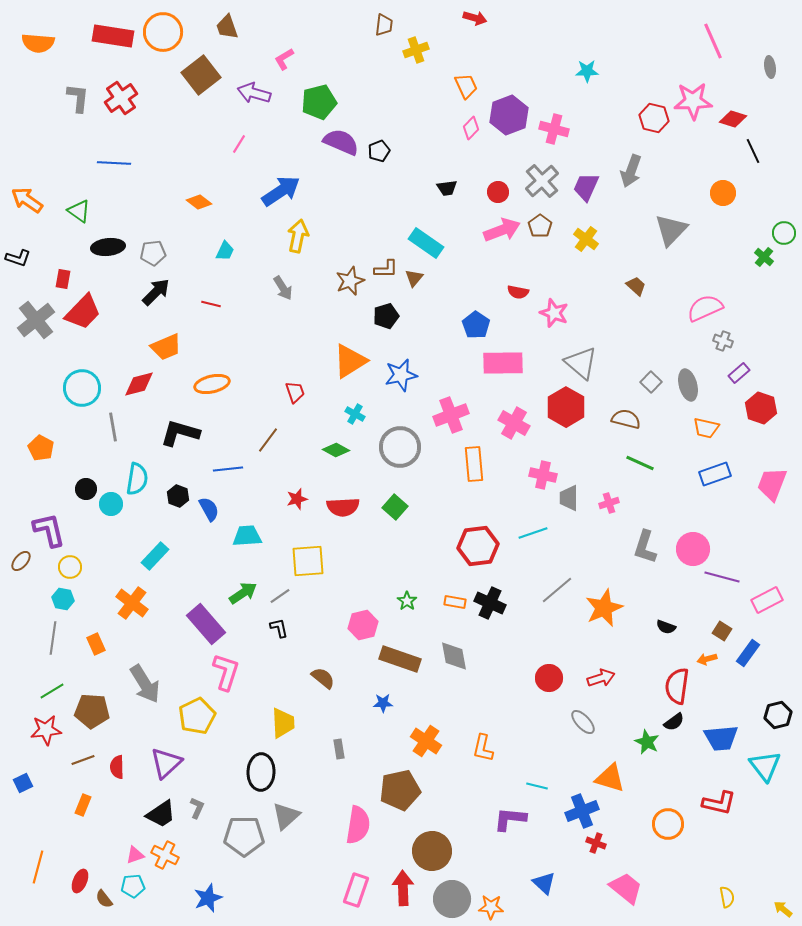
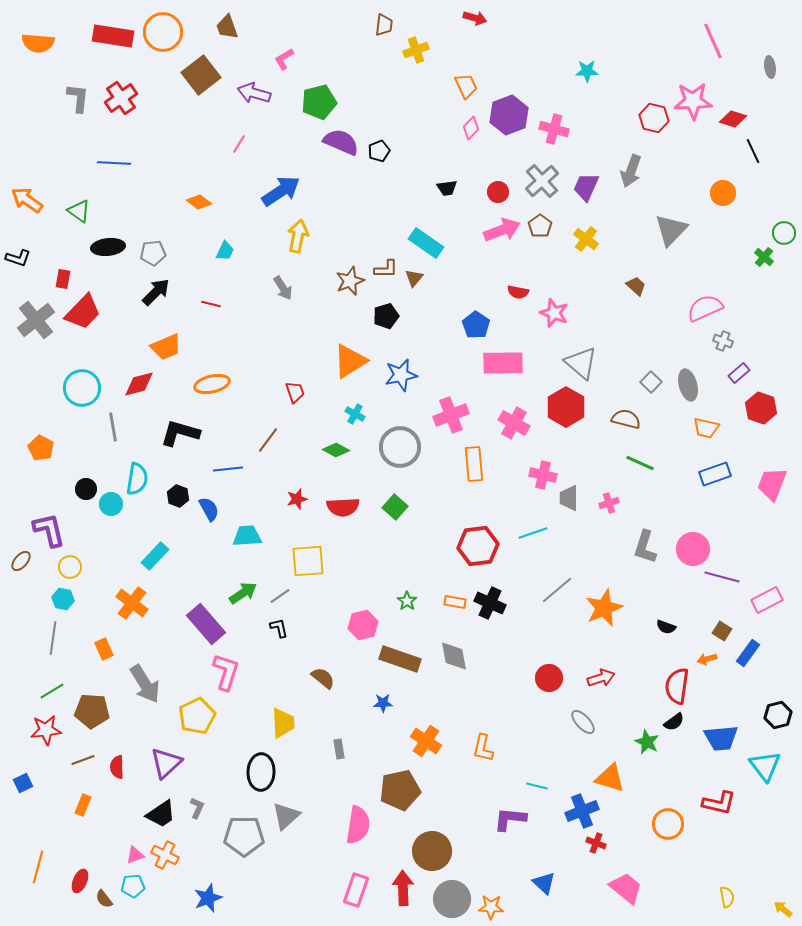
orange rectangle at (96, 644): moved 8 px right, 5 px down
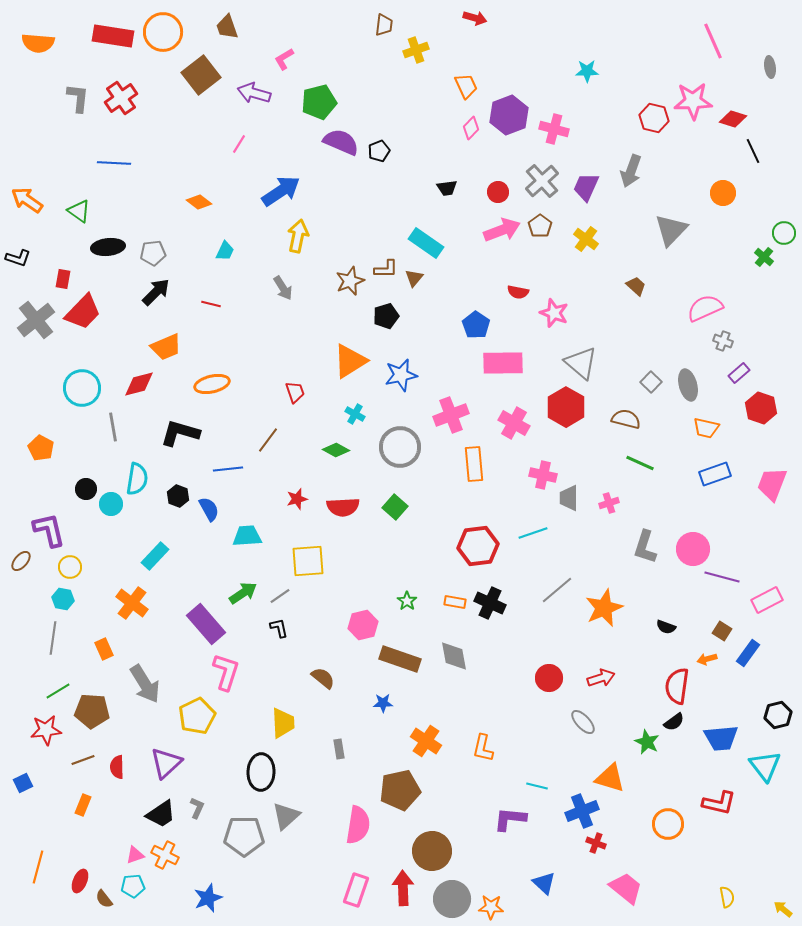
green line at (52, 691): moved 6 px right
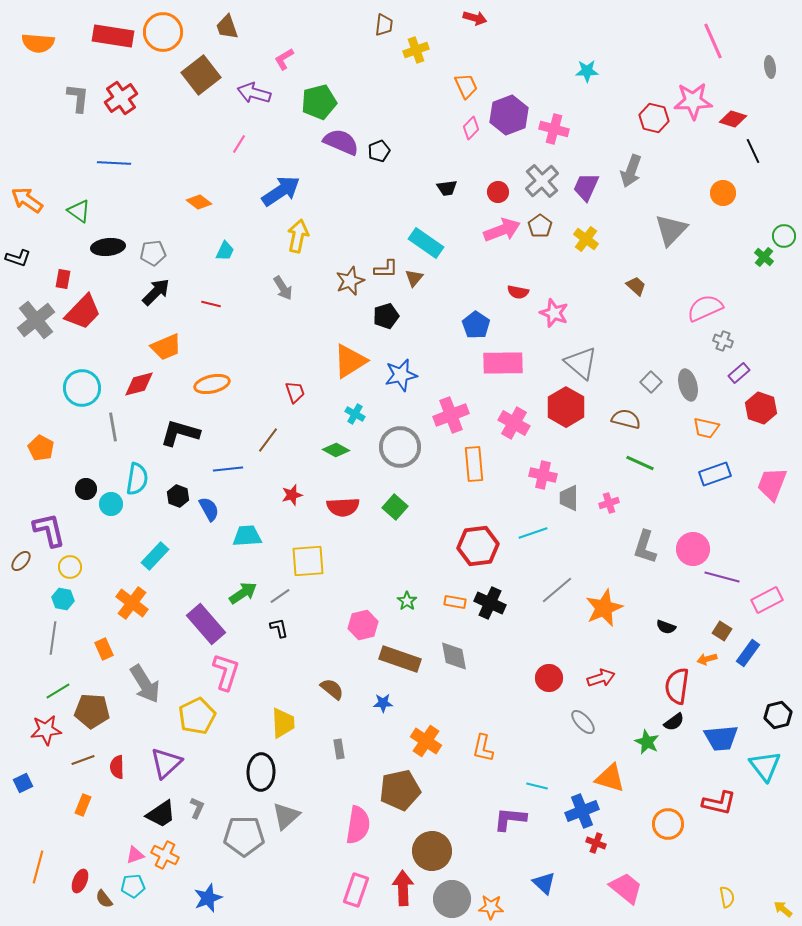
green circle at (784, 233): moved 3 px down
red star at (297, 499): moved 5 px left, 4 px up
brown semicircle at (323, 678): moved 9 px right, 11 px down
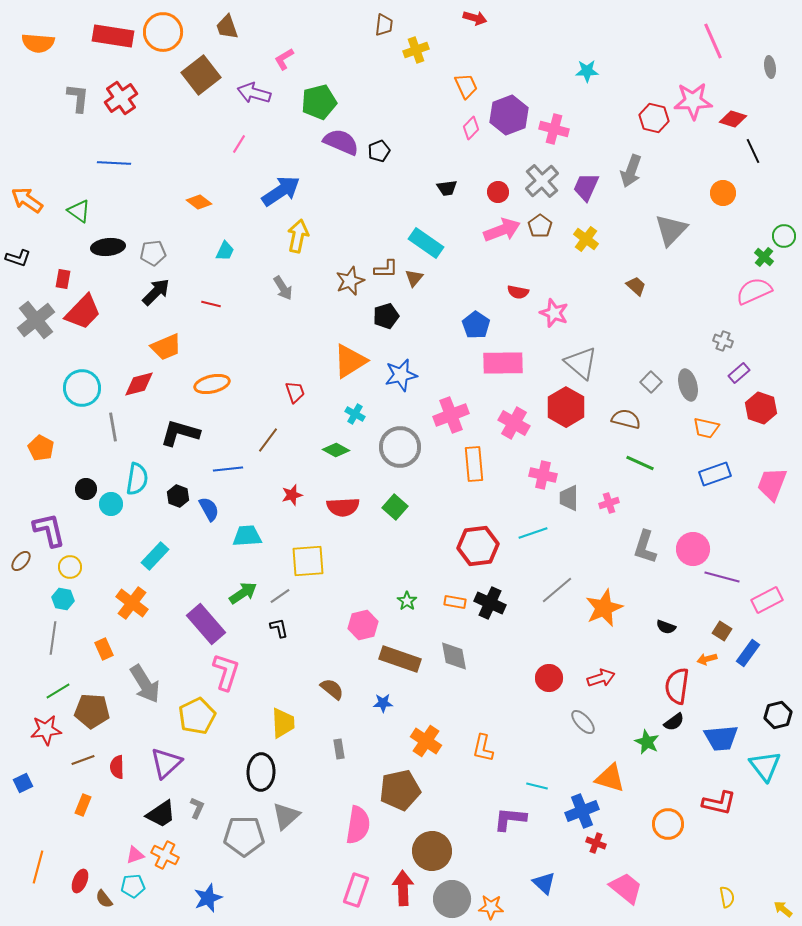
pink semicircle at (705, 308): moved 49 px right, 17 px up
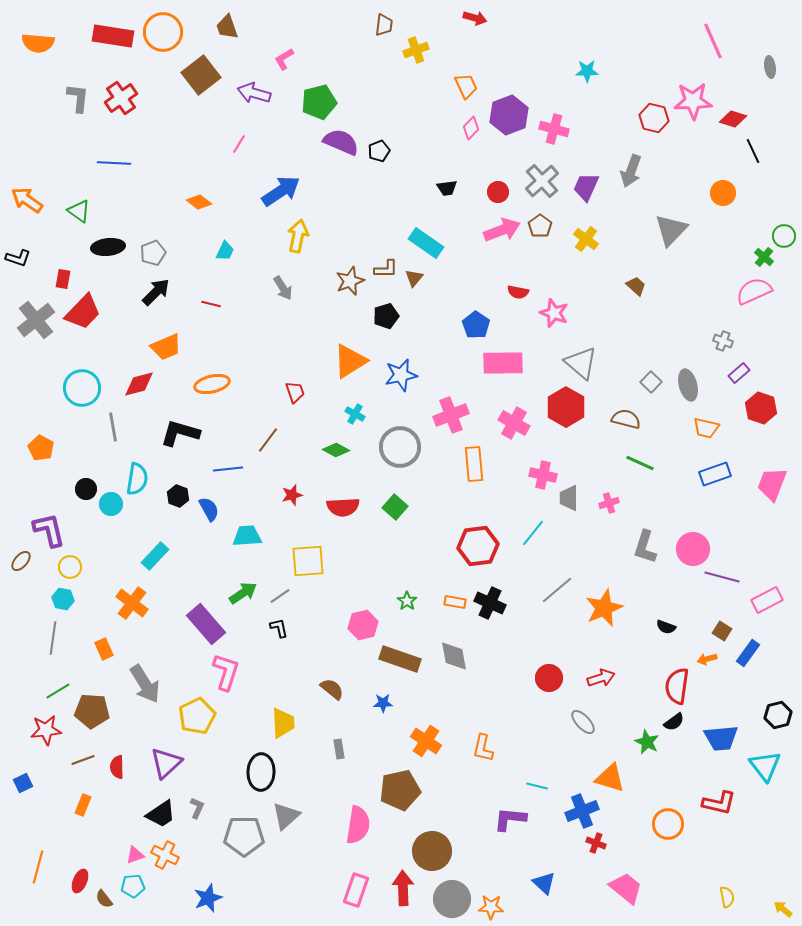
gray pentagon at (153, 253): rotated 15 degrees counterclockwise
cyan line at (533, 533): rotated 32 degrees counterclockwise
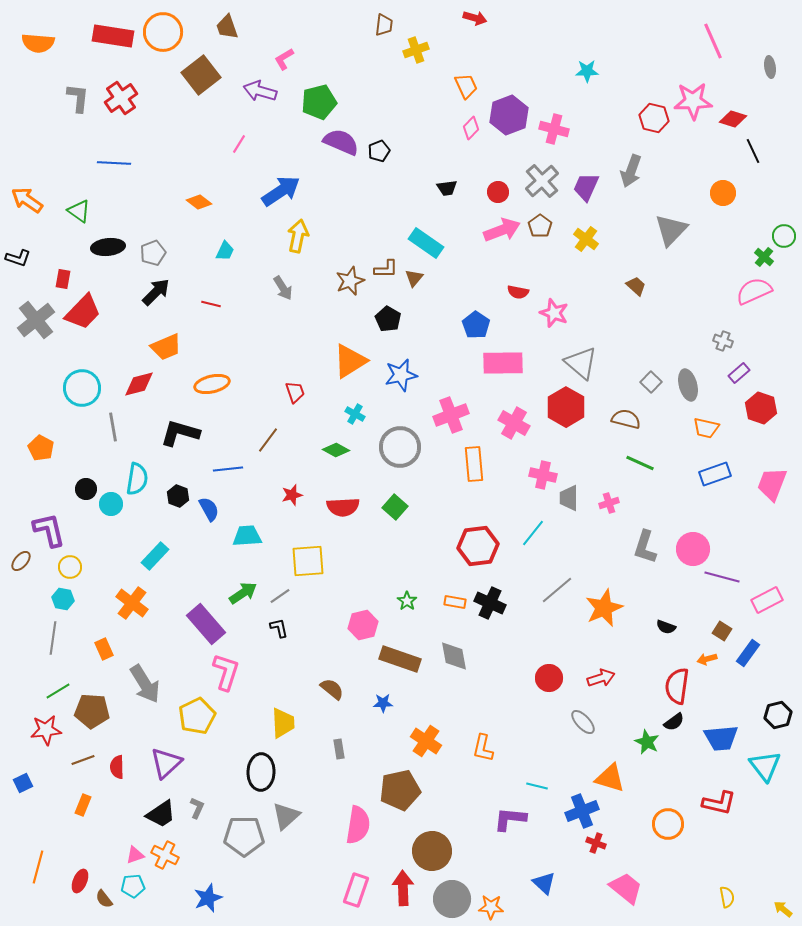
purple arrow at (254, 93): moved 6 px right, 2 px up
black pentagon at (386, 316): moved 2 px right, 3 px down; rotated 25 degrees counterclockwise
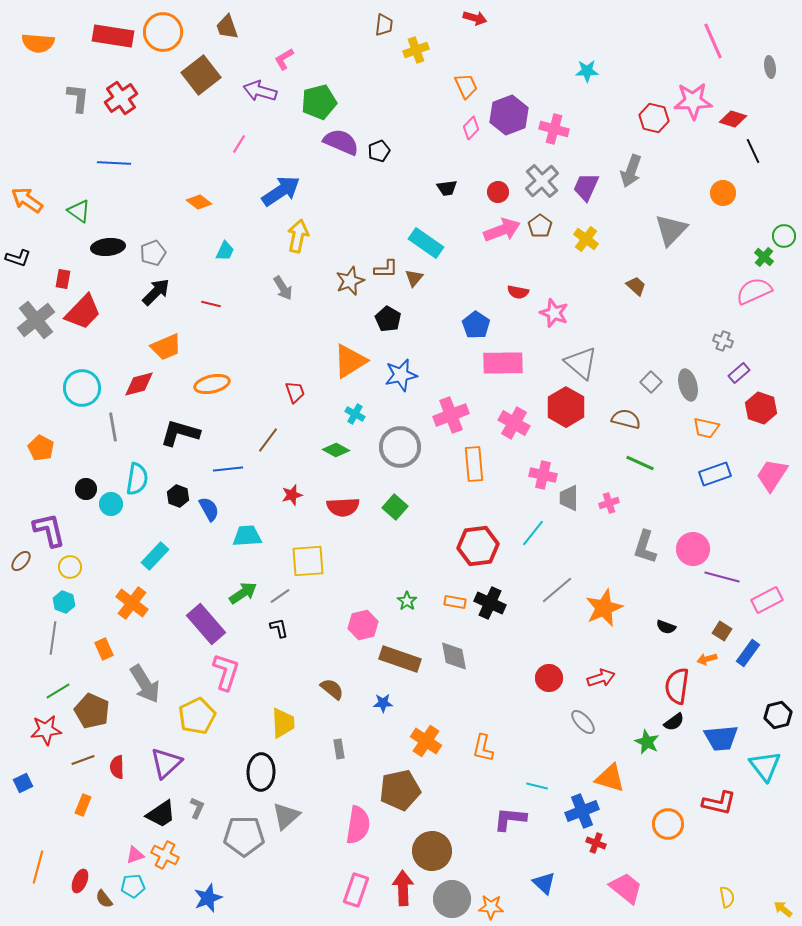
pink trapezoid at (772, 484): moved 9 px up; rotated 12 degrees clockwise
cyan hexagon at (63, 599): moved 1 px right, 3 px down; rotated 10 degrees clockwise
brown pentagon at (92, 711): rotated 20 degrees clockwise
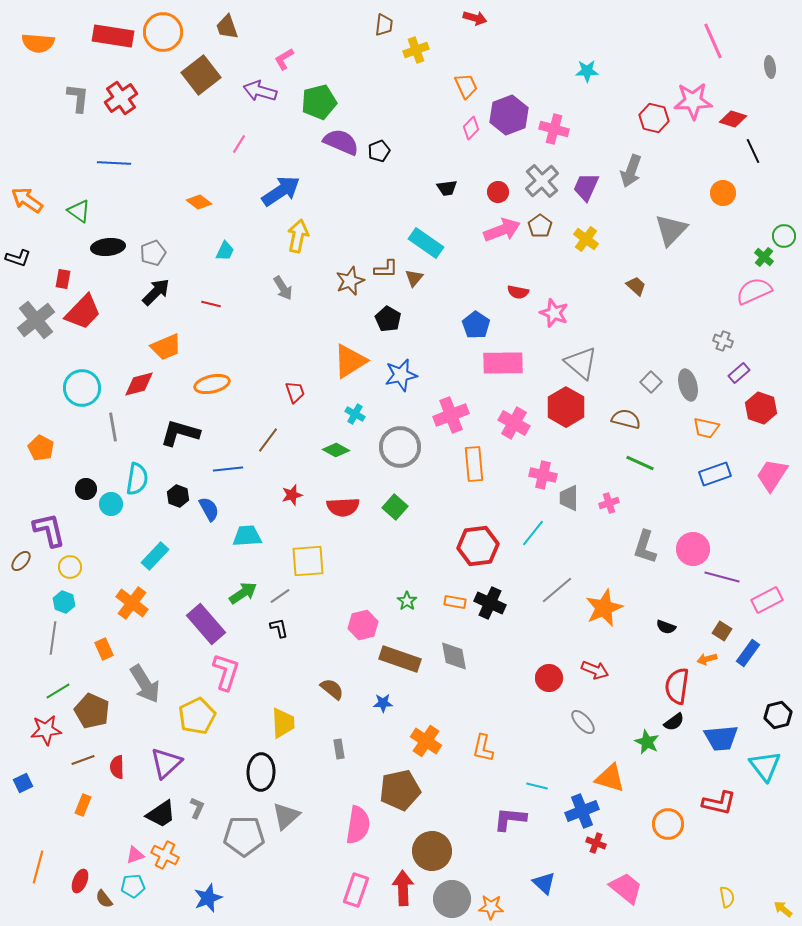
red arrow at (601, 678): moved 6 px left, 8 px up; rotated 40 degrees clockwise
